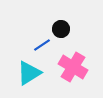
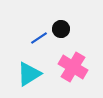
blue line: moved 3 px left, 7 px up
cyan triangle: moved 1 px down
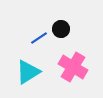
cyan triangle: moved 1 px left, 2 px up
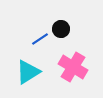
blue line: moved 1 px right, 1 px down
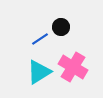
black circle: moved 2 px up
cyan triangle: moved 11 px right
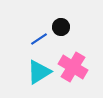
blue line: moved 1 px left
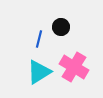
blue line: rotated 42 degrees counterclockwise
pink cross: moved 1 px right
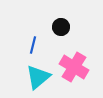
blue line: moved 6 px left, 6 px down
cyan triangle: moved 1 px left, 5 px down; rotated 8 degrees counterclockwise
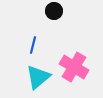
black circle: moved 7 px left, 16 px up
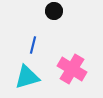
pink cross: moved 2 px left, 2 px down
cyan triangle: moved 11 px left; rotated 24 degrees clockwise
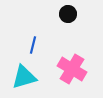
black circle: moved 14 px right, 3 px down
cyan triangle: moved 3 px left
